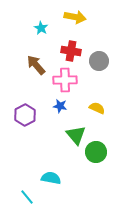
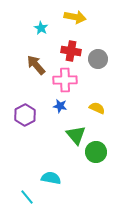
gray circle: moved 1 px left, 2 px up
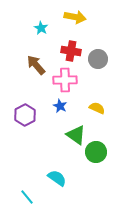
blue star: rotated 16 degrees clockwise
green triangle: rotated 15 degrees counterclockwise
cyan semicircle: moved 6 px right; rotated 24 degrees clockwise
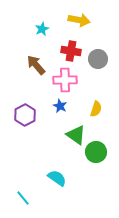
yellow arrow: moved 4 px right, 3 px down
cyan star: moved 1 px right, 1 px down; rotated 16 degrees clockwise
yellow semicircle: moved 1 px left, 1 px down; rotated 84 degrees clockwise
cyan line: moved 4 px left, 1 px down
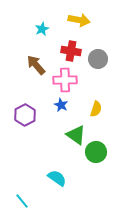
blue star: moved 1 px right, 1 px up
cyan line: moved 1 px left, 3 px down
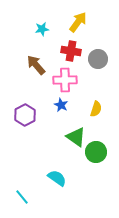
yellow arrow: moved 1 px left, 2 px down; rotated 65 degrees counterclockwise
cyan star: rotated 16 degrees clockwise
green triangle: moved 2 px down
cyan line: moved 4 px up
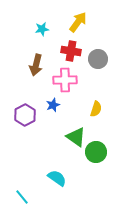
brown arrow: rotated 125 degrees counterclockwise
blue star: moved 8 px left; rotated 24 degrees clockwise
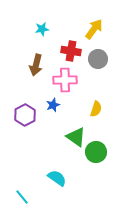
yellow arrow: moved 16 px right, 7 px down
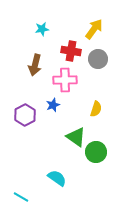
brown arrow: moved 1 px left
cyan line: moved 1 px left; rotated 21 degrees counterclockwise
